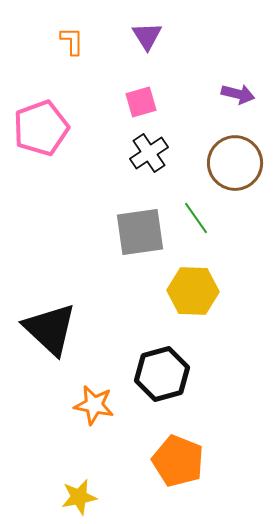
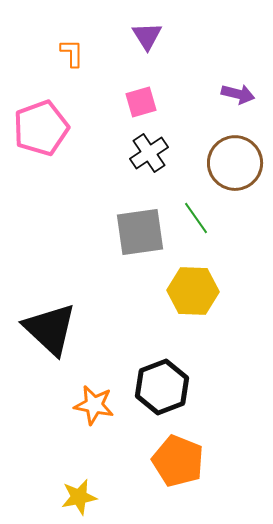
orange L-shape: moved 12 px down
black hexagon: moved 13 px down; rotated 6 degrees counterclockwise
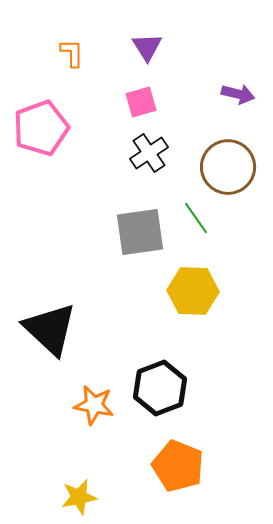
purple triangle: moved 11 px down
brown circle: moved 7 px left, 4 px down
black hexagon: moved 2 px left, 1 px down
orange pentagon: moved 5 px down
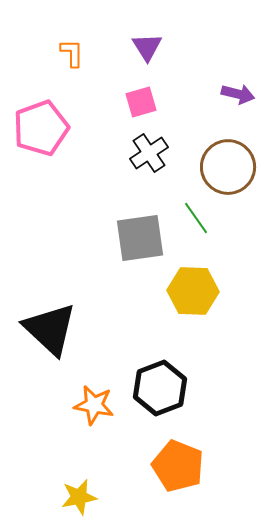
gray square: moved 6 px down
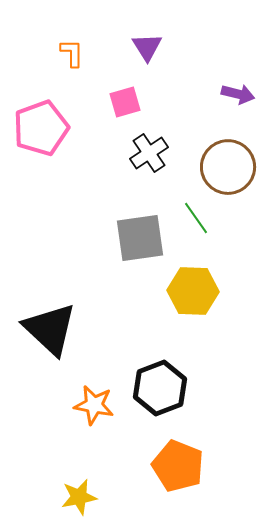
pink square: moved 16 px left
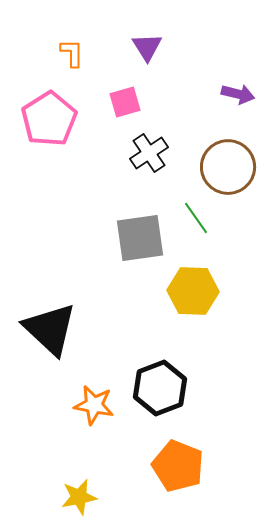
pink pentagon: moved 8 px right, 9 px up; rotated 12 degrees counterclockwise
